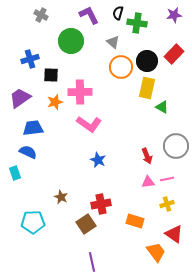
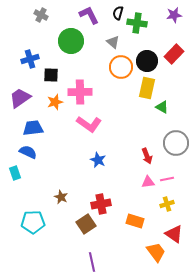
gray circle: moved 3 px up
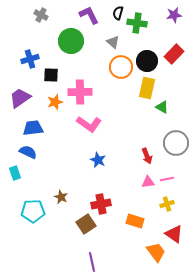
cyan pentagon: moved 11 px up
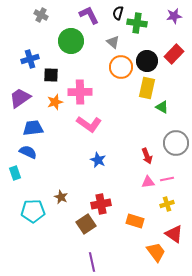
purple star: moved 1 px down
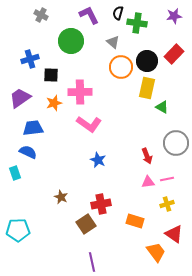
orange star: moved 1 px left, 1 px down
cyan pentagon: moved 15 px left, 19 px down
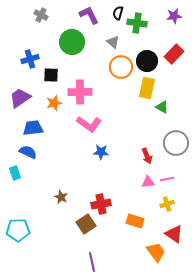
green circle: moved 1 px right, 1 px down
blue star: moved 3 px right, 8 px up; rotated 21 degrees counterclockwise
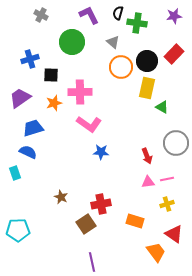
blue trapezoid: rotated 10 degrees counterclockwise
